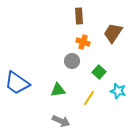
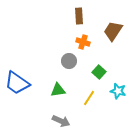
brown trapezoid: moved 2 px up
gray circle: moved 3 px left
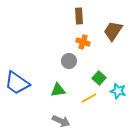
green square: moved 6 px down
yellow line: rotated 28 degrees clockwise
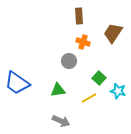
brown trapezoid: moved 2 px down
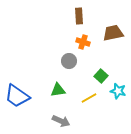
brown trapezoid: rotated 45 degrees clockwise
green square: moved 2 px right, 2 px up
blue trapezoid: moved 13 px down
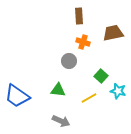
green triangle: rotated 14 degrees clockwise
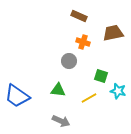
brown rectangle: rotated 63 degrees counterclockwise
green square: rotated 24 degrees counterclockwise
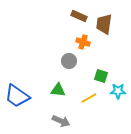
brown trapezoid: moved 9 px left, 9 px up; rotated 70 degrees counterclockwise
cyan star: rotated 14 degrees counterclockwise
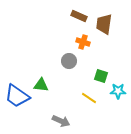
green triangle: moved 17 px left, 5 px up
yellow line: rotated 63 degrees clockwise
